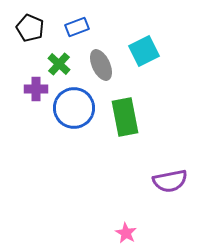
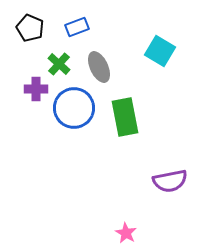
cyan square: moved 16 px right; rotated 32 degrees counterclockwise
gray ellipse: moved 2 px left, 2 px down
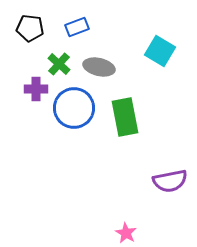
black pentagon: rotated 16 degrees counterclockwise
gray ellipse: rotated 52 degrees counterclockwise
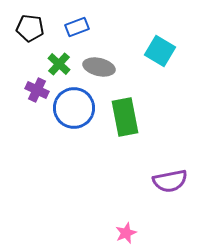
purple cross: moved 1 px right, 1 px down; rotated 25 degrees clockwise
pink star: rotated 20 degrees clockwise
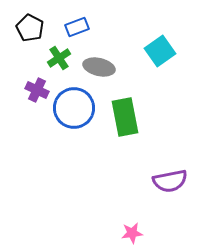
black pentagon: rotated 20 degrees clockwise
cyan square: rotated 24 degrees clockwise
green cross: moved 6 px up; rotated 15 degrees clockwise
pink star: moved 6 px right; rotated 15 degrees clockwise
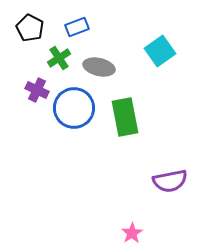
pink star: rotated 25 degrees counterclockwise
